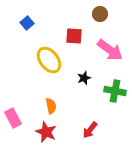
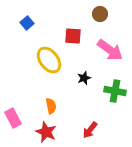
red square: moved 1 px left
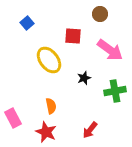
green cross: rotated 20 degrees counterclockwise
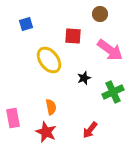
blue square: moved 1 px left, 1 px down; rotated 24 degrees clockwise
green cross: moved 2 px left, 1 px down; rotated 15 degrees counterclockwise
orange semicircle: moved 1 px down
pink rectangle: rotated 18 degrees clockwise
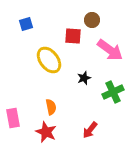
brown circle: moved 8 px left, 6 px down
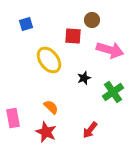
pink arrow: rotated 20 degrees counterclockwise
green cross: rotated 10 degrees counterclockwise
orange semicircle: rotated 35 degrees counterclockwise
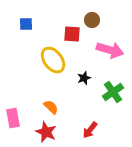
blue square: rotated 16 degrees clockwise
red square: moved 1 px left, 2 px up
yellow ellipse: moved 4 px right
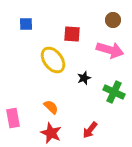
brown circle: moved 21 px right
green cross: moved 1 px right; rotated 30 degrees counterclockwise
red star: moved 5 px right, 1 px down
